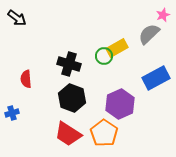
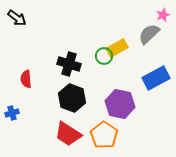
purple hexagon: rotated 24 degrees counterclockwise
orange pentagon: moved 2 px down
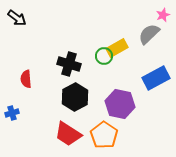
black hexagon: moved 3 px right, 1 px up; rotated 12 degrees clockwise
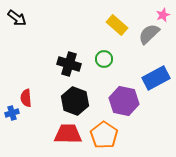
yellow rectangle: moved 23 px up; rotated 70 degrees clockwise
green circle: moved 3 px down
red semicircle: moved 19 px down
black hexagon: moved 4 px down; rotated 12 degrees counterclockwise
purple hexagon: moved 4 px right, 3 px up
red trapezoid: rotated 148 degrees clockwise
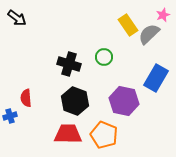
yellow rectangle: moved 11 px right; rotated 15 degrees clockwise
green circle: moved 2 px up
blue rectangle: rotated 32 degrees counterclockwise
blue cross: moved 2 px left, 3 px down
orange pentagon: rotated 12 degrees counterclockwise
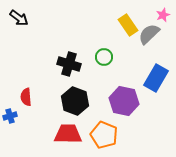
black arrow: moved 2 px right
red semicircle: moved 1 px up
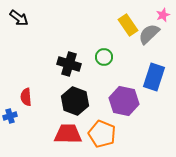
blue rectangle: moved 2 px left, 1 px up; rotated 12 degrees counterclockwise
orange pentagon: moved 2 px left, 1 px up
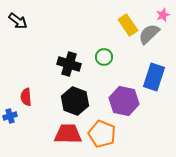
black arrow: moved 1 px left, 3 px down
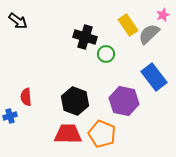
green circle: moved 2 px right, 3 px up
black cross: moved 16 px right, 27 px up
blue rectangle: rotated 56 degrees counterclockwise
